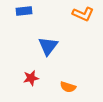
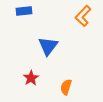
orange L-shape: moved 2 px down; rotated 110 degrees clockwise
red star: rotated 21 degrees counterclockwise
orange semicircle: moved 2 px left; rotated 91 degrees clockwise
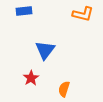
orange L-shape: moved 2 px up; rotated 120 degrees counterclockwise
blue triangle: moved 3 px left, 4 px down
orange semicircle: moved 2 px left, 2 px down
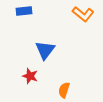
orange L-shape: rotated 25 degrees clockwise
red star: moved 1 px left, 2 px up; rotated 21 degrees counterclockwise
orange semicircle: moved 1 px down
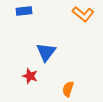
blue triangle: moved 1 px right, 2 px down
orange semicircle: moved 4 px right, 1 px up
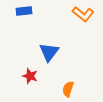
blue triangle: moved 3 px right
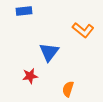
orange L-shape: moved 16 px down
red star: rotated 28 degrees counterclockwise
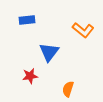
blue rectangle: moved 3 px right, 9 px down
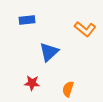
orange L-shape: moved 2 px right, 1 px up
blue triangle: rotated 10 degrees clockwise
red star: moved 2 px right, 7 px down; rotated 14 degrees clockwise
